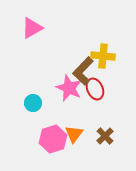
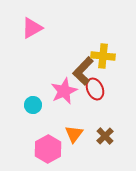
pink star: moved 5 px left, 3 px down; rotated 24 degrees clockwise
cyan circle: moved 2 px down
pink hexagon: moved 5 px left, 10 px down; rotated 12 degrees counterclockwise
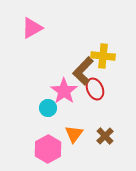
pink star: rotated 12 degrees counterclockwise
cyan circle: moved 15 px right, 3 px down
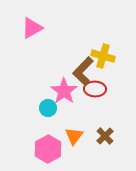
yellow cross: rotated 10 degrees clockwise
red ellipse: rotated 65 degrees counterclockwise
orange triangle: moved 2 px down
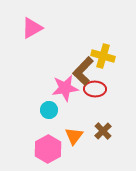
pink star: moved 1 px right, 3 px up; rotated 28 degrees clockwise
cyan circle: moved 1 px right, 2 px down
brown cross: moved 2 px left, 5 px up
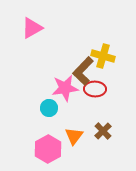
cyan circle: moved 2 px up
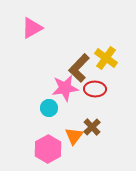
yellow cross: moved 3 px right, 2 px down; rotated 20 degrees clockwise
brown L-shape: moved 4 px left, 3 px up
brown cross: moved 11 px left, 4 px up
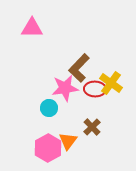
pink triangle: rotated 30 degrees clockwise
yellow cross: moved 5 px right, 25 px down
orange triangle: moved 6 px left, 5 px down
pink hexagon: moved 1 px up
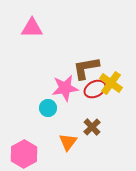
brown L-shape: moved 7 px right; rotated 36 degrees clockwise
red ellipse: rotated 30 degrees counterclockwise
cyan circle: moved 1 px left
orange triangle: moved 1 px down
pink hexagon: moved 24 px left, 6 px down
